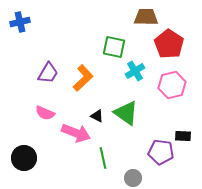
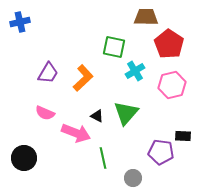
green triangle: rotated 36 degrees clockwise
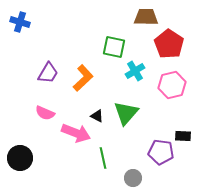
blue cross: rotated 30 degrees clockwise
black circle: moved 4 px left
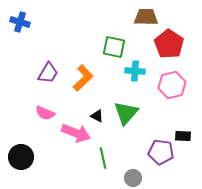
cyan cross: rotated 36 degrees clockwise
black circle: moved 1 px right, 1 px up
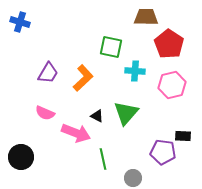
green square: moved 3 px left
purple pentagon: moved 2 px right
green line: moved 1 px down
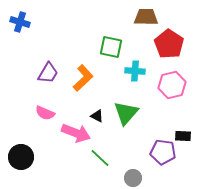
green line: moved 3 px left, 1 px up; rotated 35 degrees counterclockwise
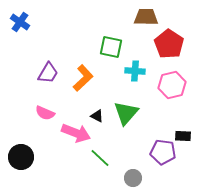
blue cross: rotated 18 degrees clockwise
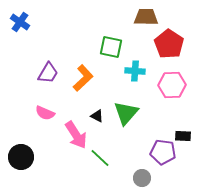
pink hexagon: rotated 12 degrees clockwise
pink arrow: moved 2 px down; rotated 36 degrees clockwise
gray circle: moved 9 px right
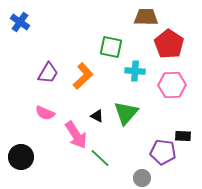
orange L-shape: moved 2 px up
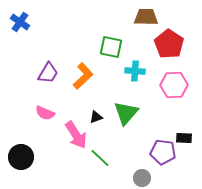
pink hexagon: moved 2 px right
black triangle: moved 1 px left, 1 px down; rotated 48 degrees counterclockwise
black rectangle: moved 1 px right, 2 px down
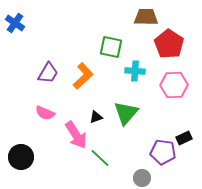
blue cross: moved 5 px left, 1 px down
black rectangle: rotated 28 degrees counterclockwise
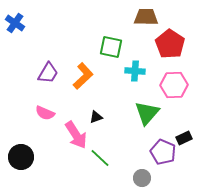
red pentagon: moved 1 px right
green triangle: moved 21 px right
purple pentagon: rotated 15 degrees clockwise
